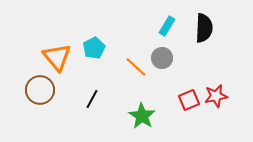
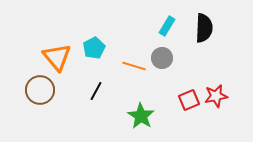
orange line: moved 2 px left, 1 px up; rotated 25 degrees counterclockwise
black line: moved 4 px right, 8 px up
green star: moved 1 px left
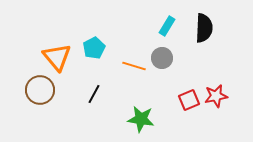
black line: moved 2 px left, 3 px down
green star: moved 3 px down; rotated 24 degrees counterclockwise
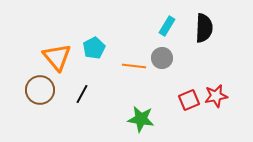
orange line: rotated 10 degrees counterclockwise
black line: moved 12 px left
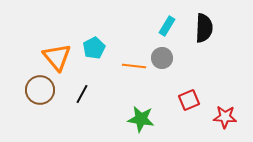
red star: moved 9 px right, 21 px down; rotated 15 degrees clockwise
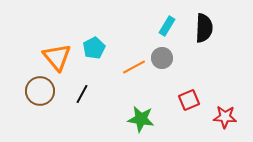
orange line: moved 1 px down; rotated 35 degrees counterclockwise
brown circle: moved 1 px down
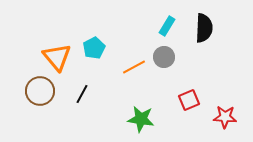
gray circle: moved 2 px right, 1 px up
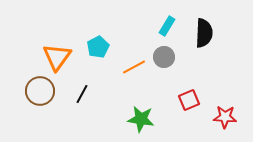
black semicircle: moved 5 px down
cyan pentagon: moved 4 px right, 1 px up
orange triangle: rotated 16 degrees clockwise
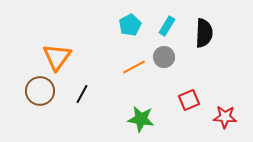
cyan pentagon: moved 32 px right, 22 px up
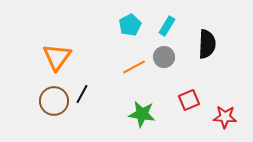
black semicircle: moved 3 px right, 11 px down
brown circle: moved 14 px right, 10 px down
green star: moved 1 px right, 5 px up
